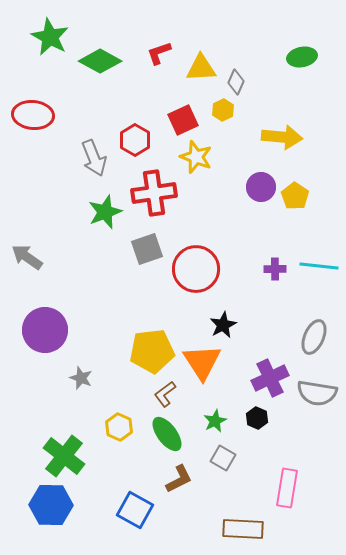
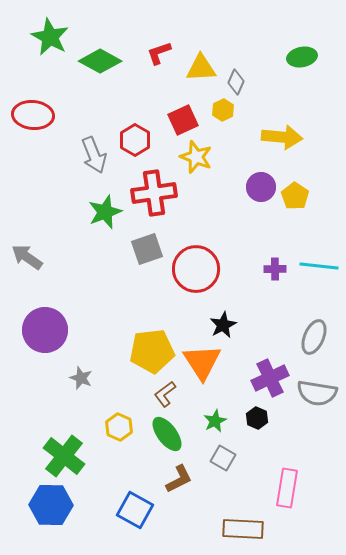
gray arrow at (94, 158): moved 3 px up
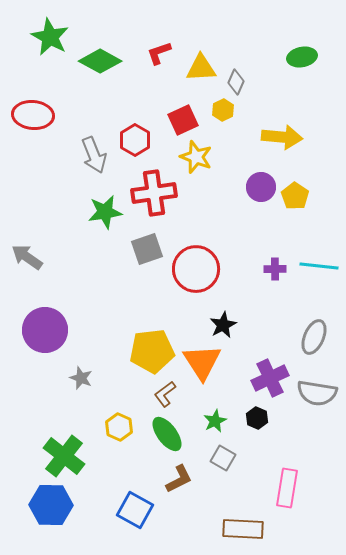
green star at (105, 212): rotated 12 degrees clockwise
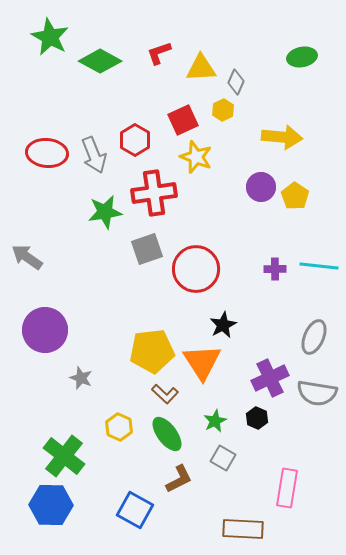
red ellipse at (33, 115): moved 14 px right, 38 px down
brown L-shape at (165, 394): rotated 100 degrees counterclockwise
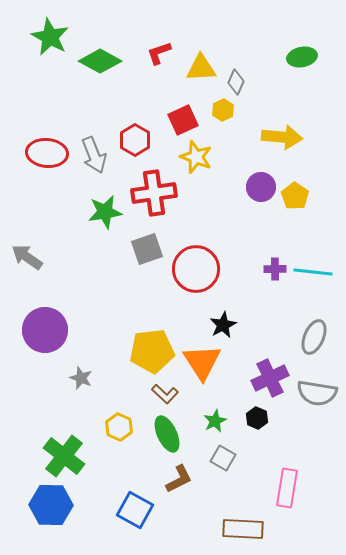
cyan line at (319, 266): moved 6 px left, 6 px down
green ellipse at (167, 434): rotated 12 degrees clockwise
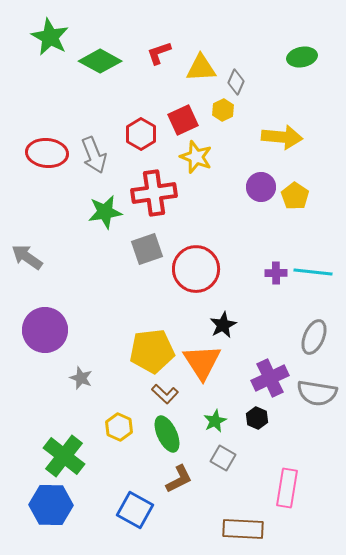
red hexagon at (135, 140): moved 6 px right, 6 px up
purple cross at (275, 269): moved 1 px right, 4 px down
